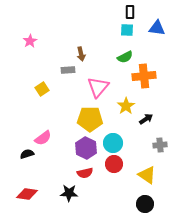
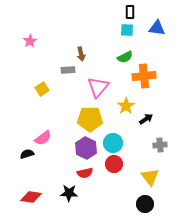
yellow triangle: moved 3 px right, 2 px down; rotated 18 degrees clockwise
red diamond: moved 4 px right, 3 px down
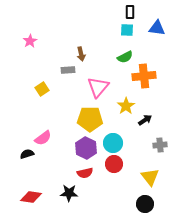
black arrow: moved 1 px left, 1 px down
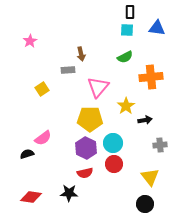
orange cross: moved 7 px right, 1 px down
black arrow: rotated 24 degrees clockwise
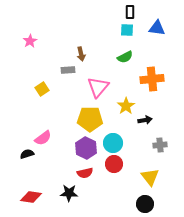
orange cross: moved 1 px right, 2 px down
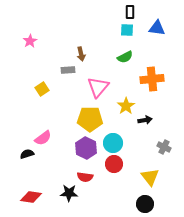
gray cross: moved 4 px right, 2 px down; rotated 32 degrees clockwise
red semicircle: moved 4 px down; rotated 21 degrees clockwise
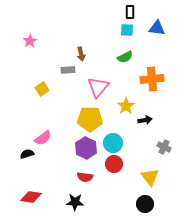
black star: moved 6 px right, 9 px down
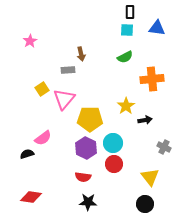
pink triangle: moved 34 px left, 12 px down
red semicircle: moved 2 px left
black star: moved 13 px right
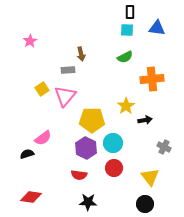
pink triangle: moved 1 px right, 3 px up
yellow pentagon: moved 2 px right, 1 px down
red circle: moved 4 px down
red semicircle: moved 4 px left, 2 px up
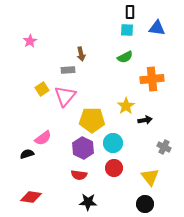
purple hexagon: moved 3 px left
